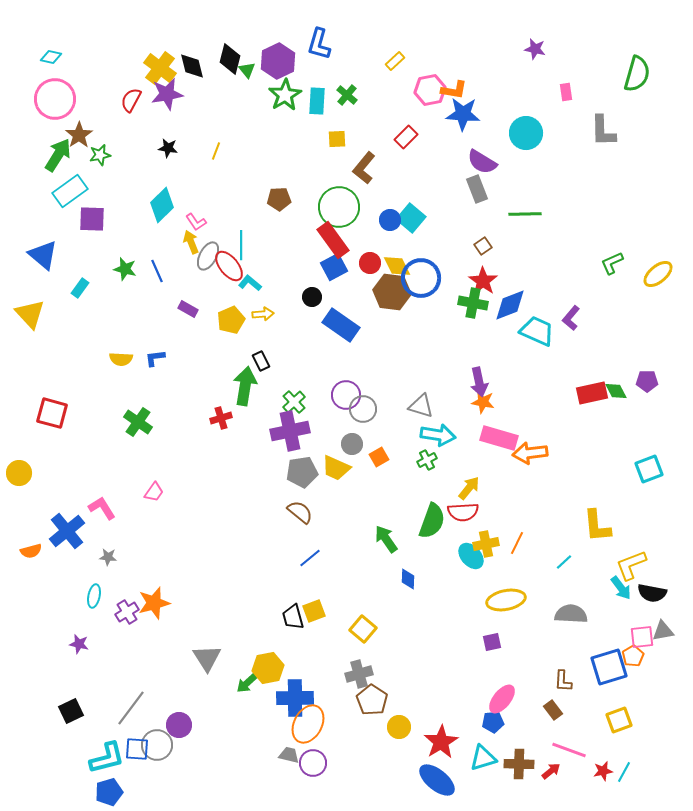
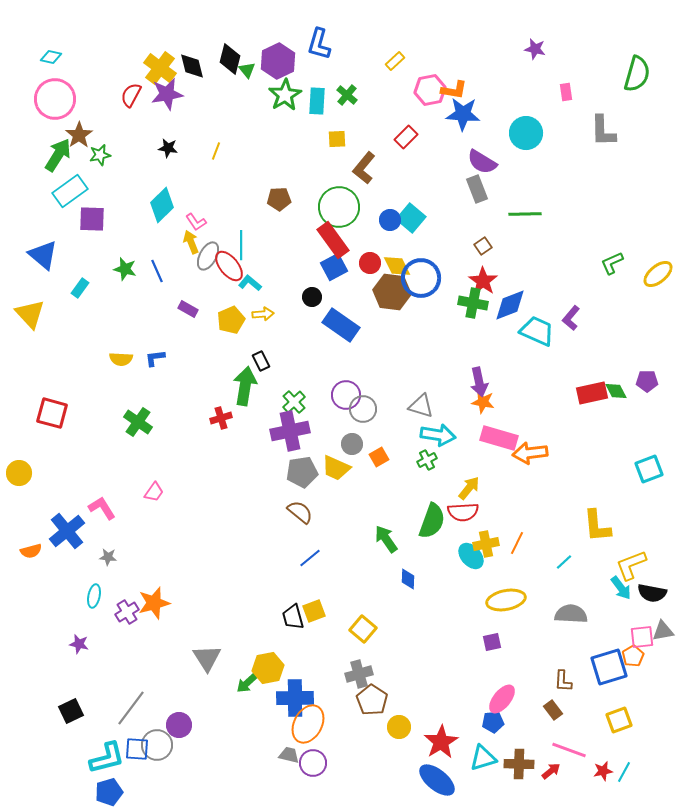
red semicircle at (131, 100): moved 5 px up
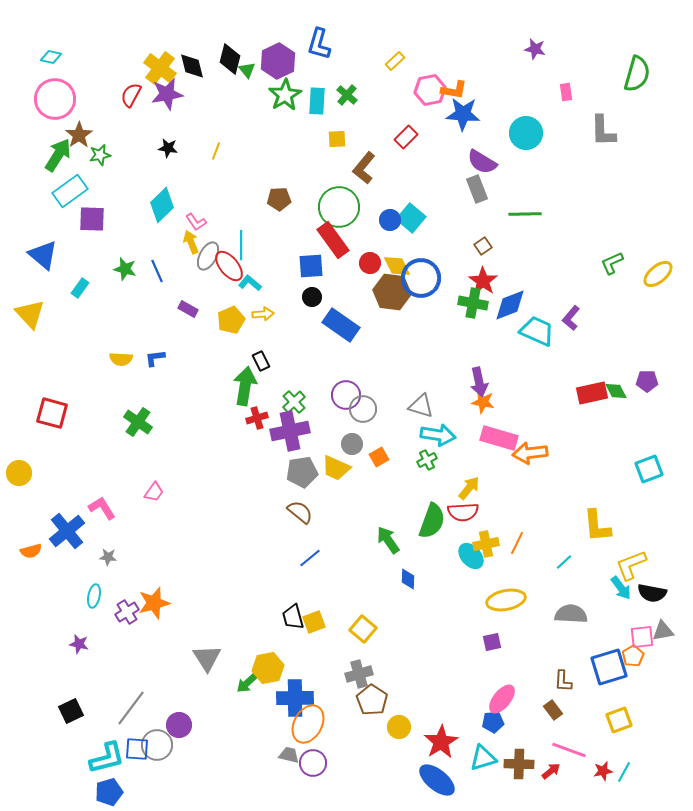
blue square at (334, 267): moved 23 px left, 1 px up; rotated 24 degrees clockwise
red cross at (221, 418): moved 36 px right
green arrow at (386, 539): moved 2 px right, 1 px down
yellow square at (314, 611): moved 11 px down
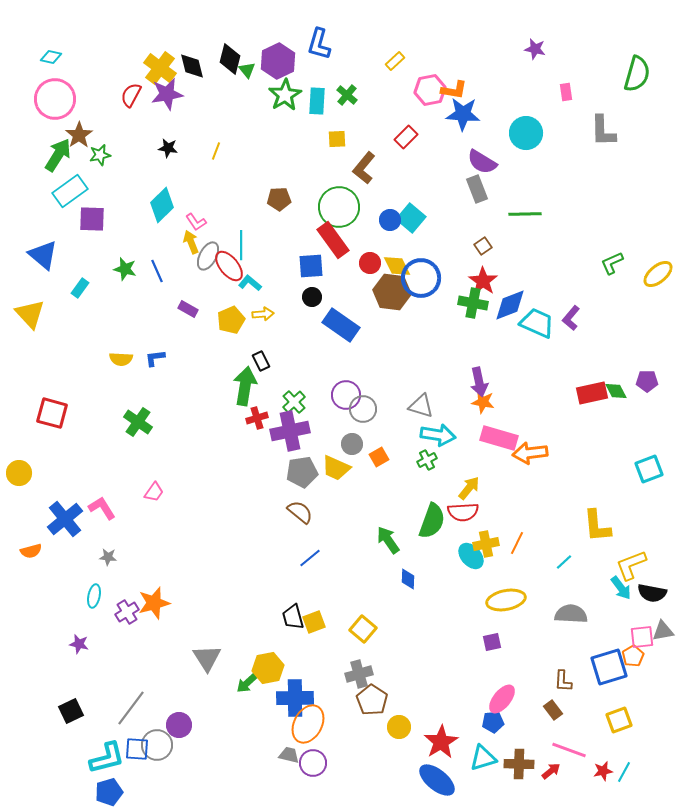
cyan trapezoid at (537, 331): moved 8 px up
blue cross at (67, 531): moved 2 px left, 12 px up
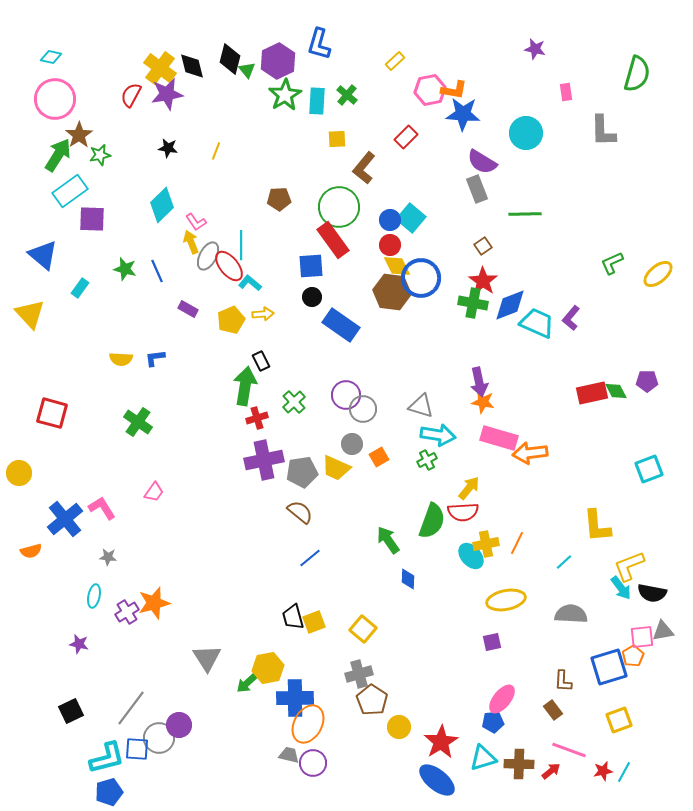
red circle at (370, 263): moved 20 px right, 18 px up
purple cross at (290, 431): moved 26 px left, 29 px down
yellow L-shape at (631, 565): moved 2 px left, 1 px down
gray circle at (157, 745): moved 2 px right, 7 px up
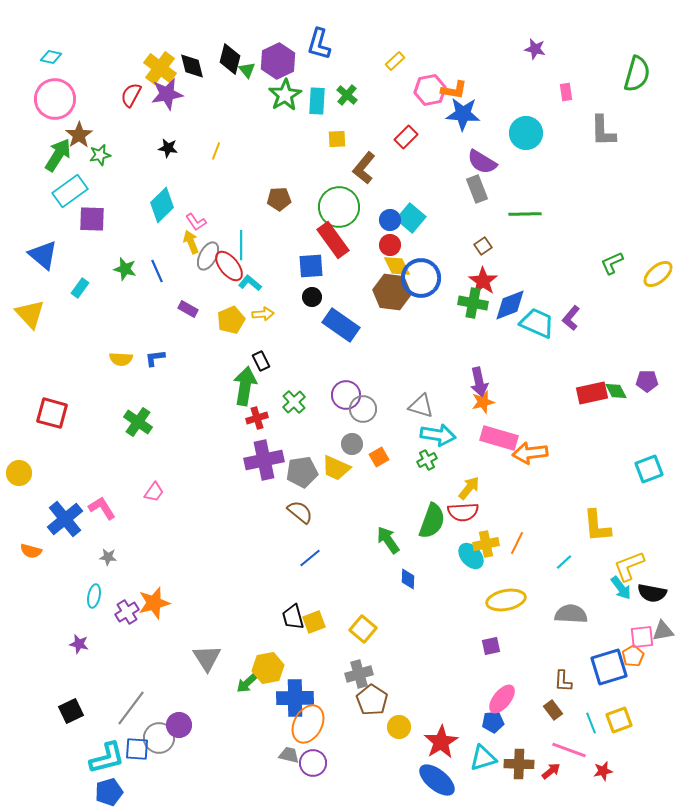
orange star at (483, 402): rotated 25 degrees counterclockwise
orange semicircle at (31, 551): rotated 30 degrees clockwise
purple square at (492, 642): moved 1 px left, 4 px down
cyan line at (624, 772): moved 33 px left, 49 px up; rotated 50 degrees counterclockwise
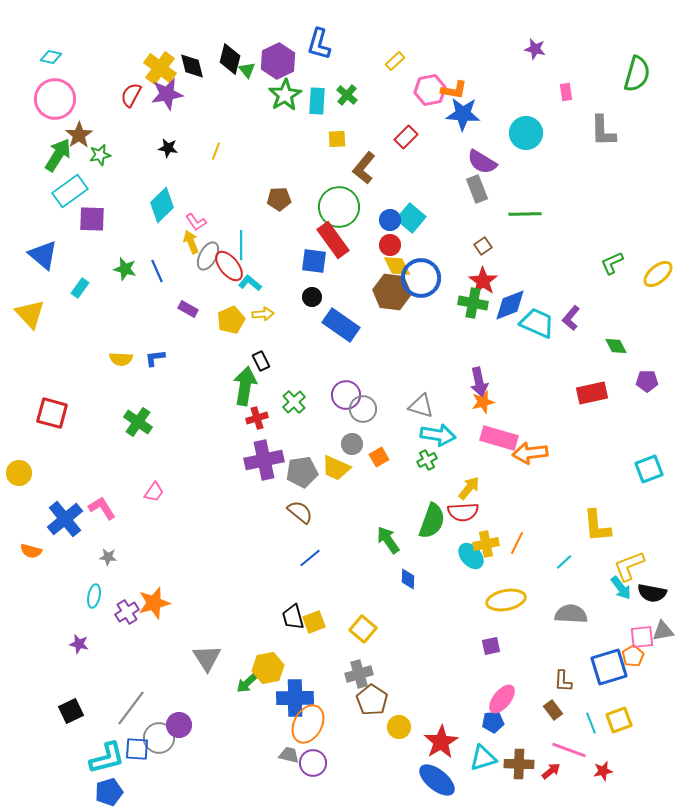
blue square at (311, 266): moved 3 px right, 5 px up; rotated 12 degrees clockwise
green diamond at (616, 391): moved 45 px up
